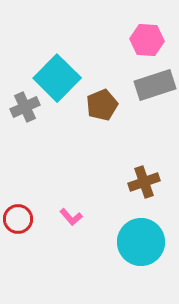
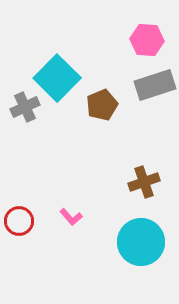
red circle: moved 1 px right, 2 px down
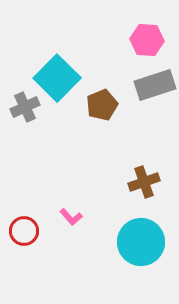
red circle: moved 5 px right, 10 px down
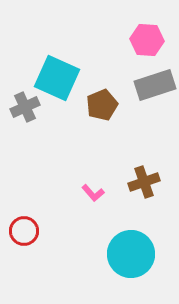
cyan square: rotated 21 degrees counterclockwise
pink L-shape: moved 22 px right, 24 px up
cyan circle: moved 10 px left, 12 px down
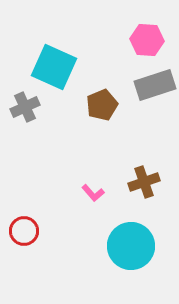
cyan square: moved 3 px left, 11 px up
cyan circle: moved 8 px up
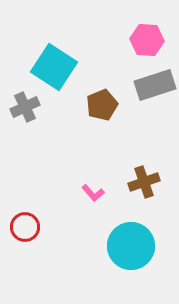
cyan square: rotated 9 degrees clockwise
red circle: moved 1 px right, 4 px up
